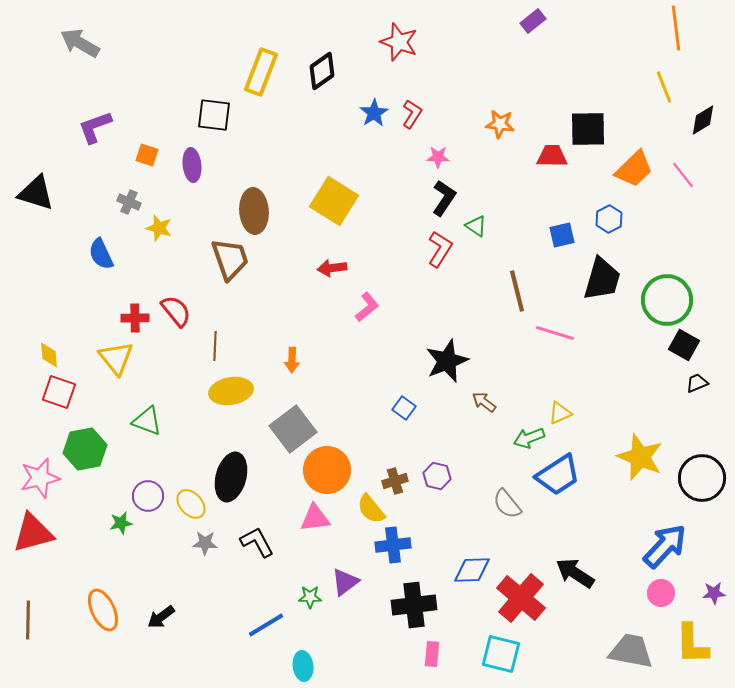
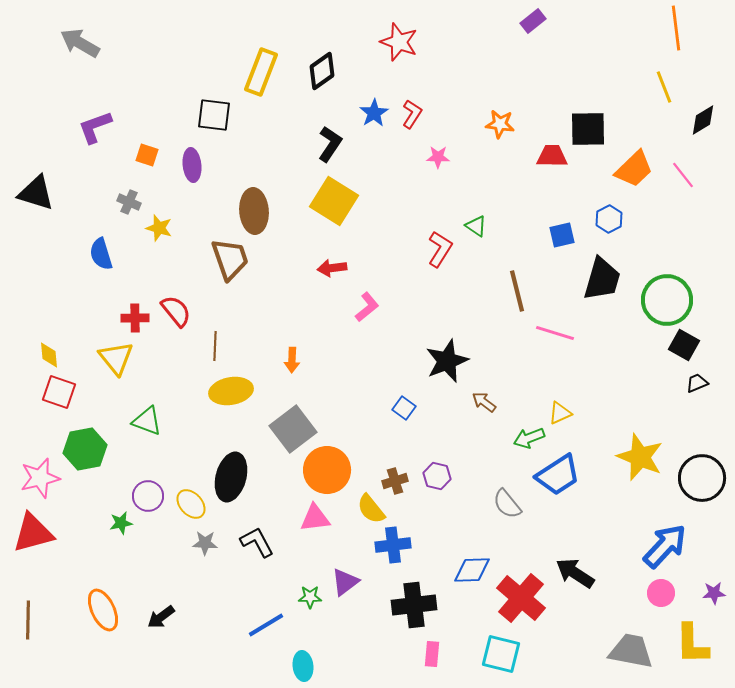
black L-shape at (444, 198): moved 114 px left, 54 px up
blue semicircle at (101, 254): rotated 8 degrees clockwise
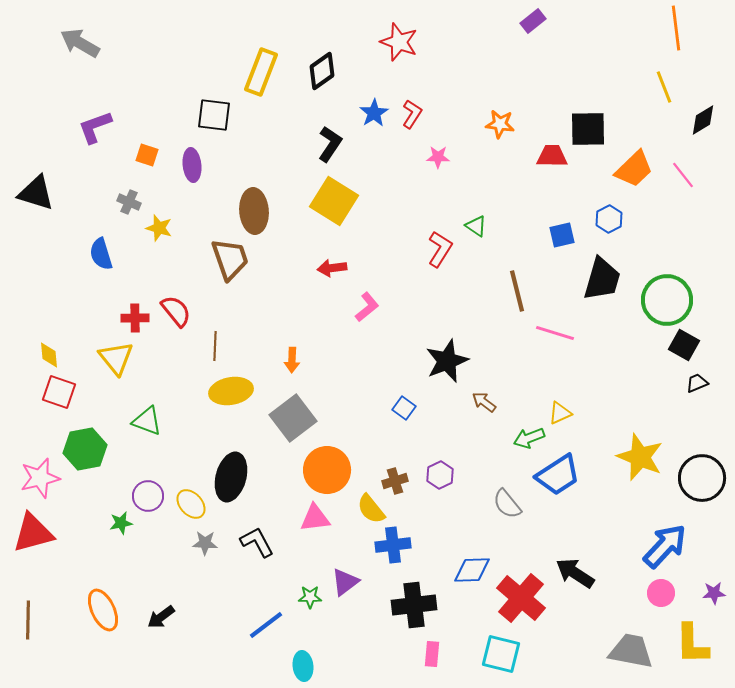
gray square at (293, 429): moved 11 px up
purple hexagon at (437, 476): moved 3 px right, 1 px up; rotated 20 degrees clockwise
blue line at (266, 625): rotated 6 degrees counterclockwise
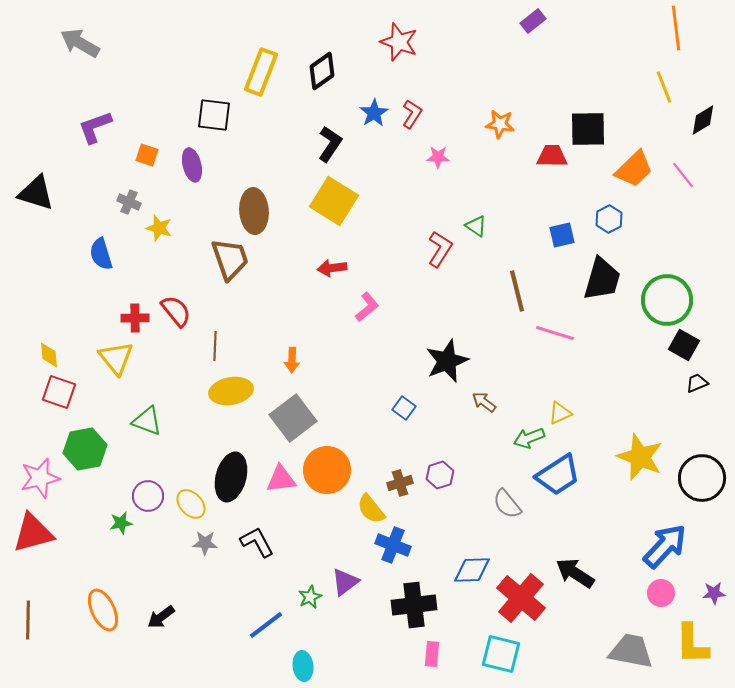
purple ellipse at (192, 165): rotated 8 degrees counterclockwise
purple hexagon at (440, 475): rotated 8 degrees clockwise
brown cross at (395, 481): moved 5 px right, 2 px down
pink triangle at (315, 518): moved 34 px left, 39 px up
blue cross at (393, 545): rotated 28 degrees clockwise
green star at (310, 597): rotated 25 degrees counterclockwise
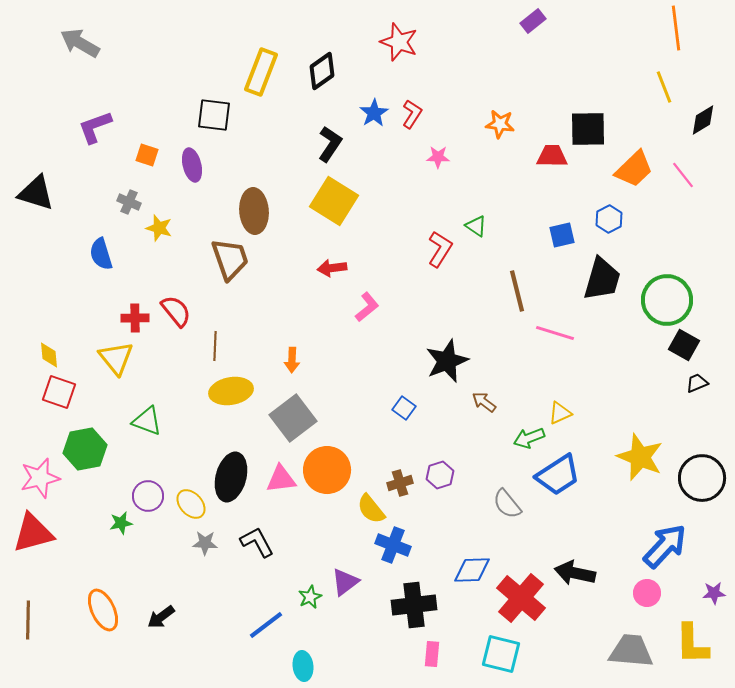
black arrow at (575, 573): rotated 21 degrees counterclockwise
pink circle at (661, 593): moved 14 px left
gray trapezoid at (631, 651): rotated 6 degrees counterclockwise
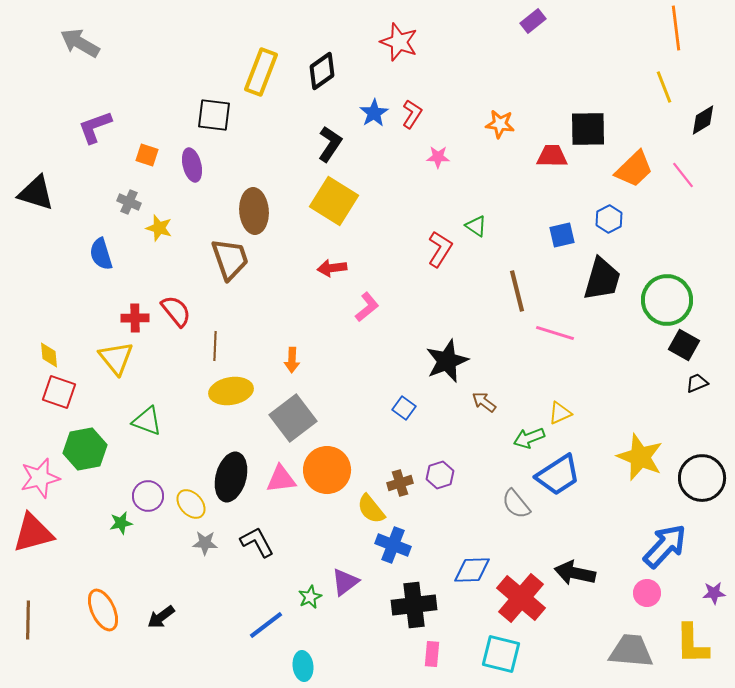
gray semicircle at (507, 504): moved 9 px right
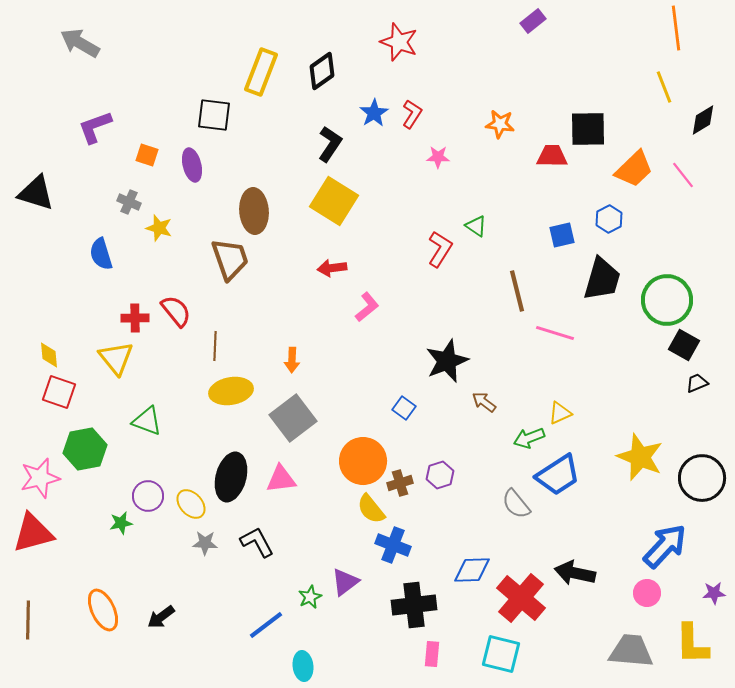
orange circle at (327, 470): moved 36 px right, 9 px up
